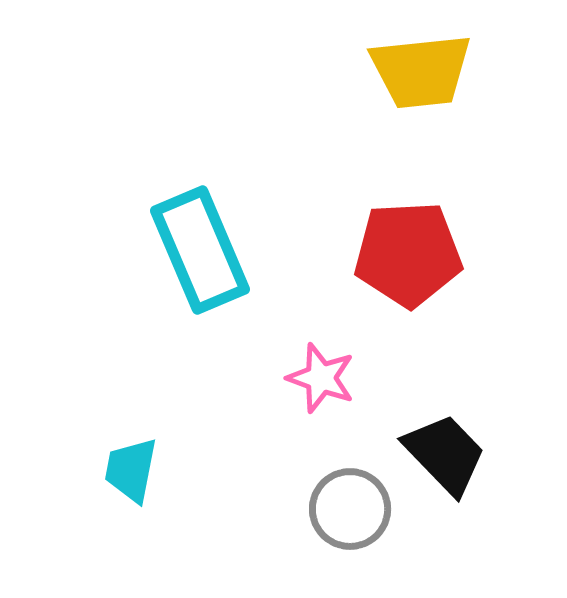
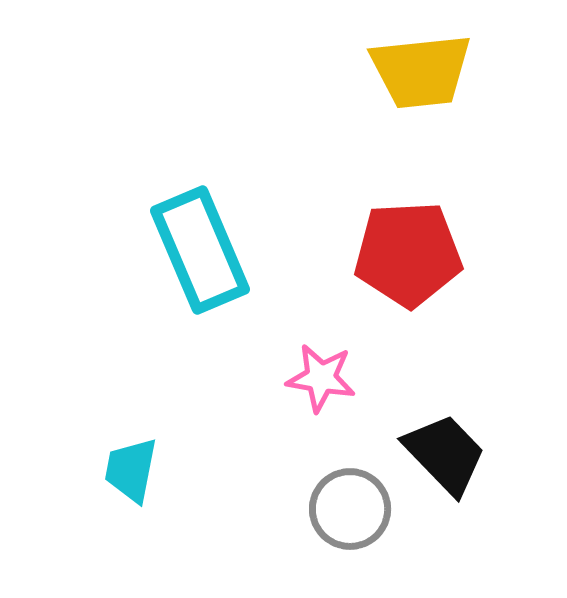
pink star: rotated 10 degrees counterclockwise
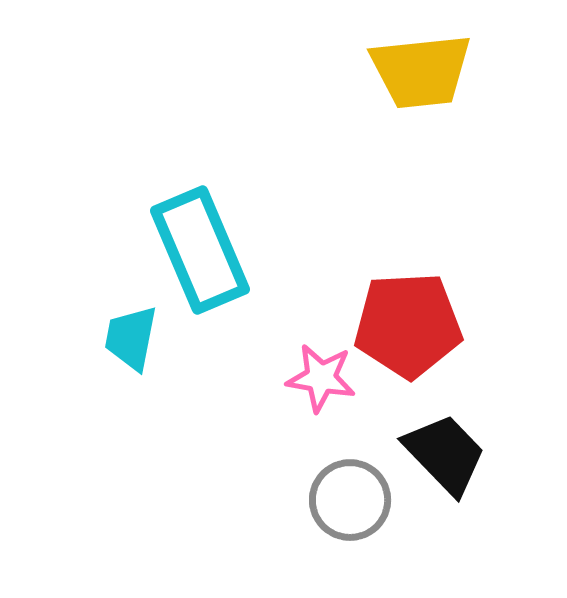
red pentagon: moved 71 px down
cyan trapezoid: moved 132 px up
gray circle: moved 9 px up
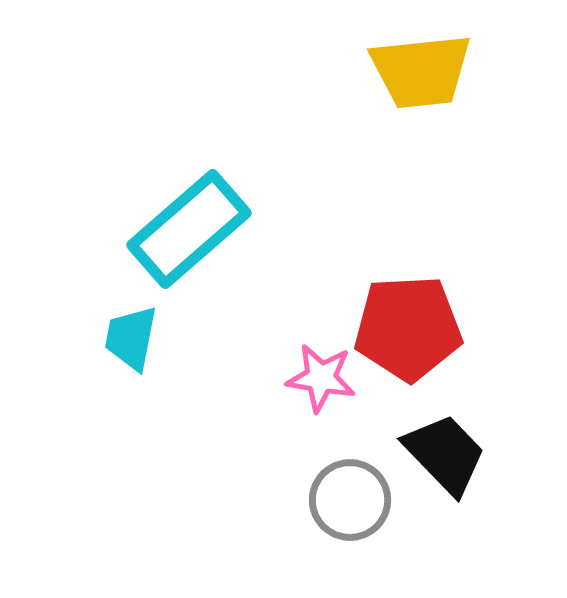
cyan rectangle: moved 11 px left, 21 px up; rotated 72 degrees clockwise
red pentagon: moved 3 px down
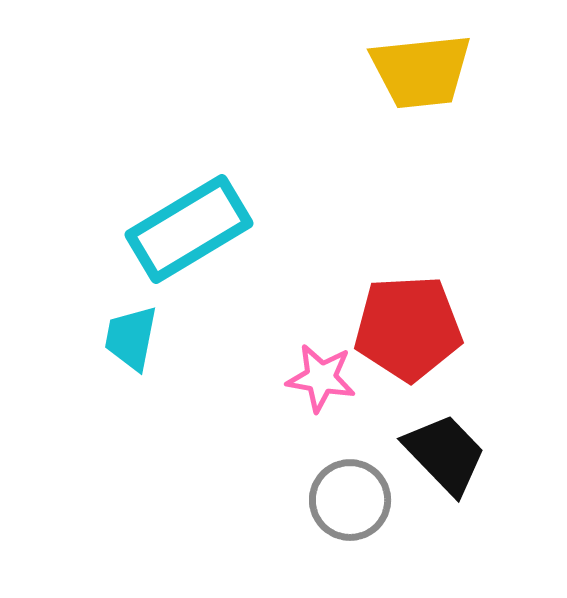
cyan rectangle: rotated 10 degrees clockwise
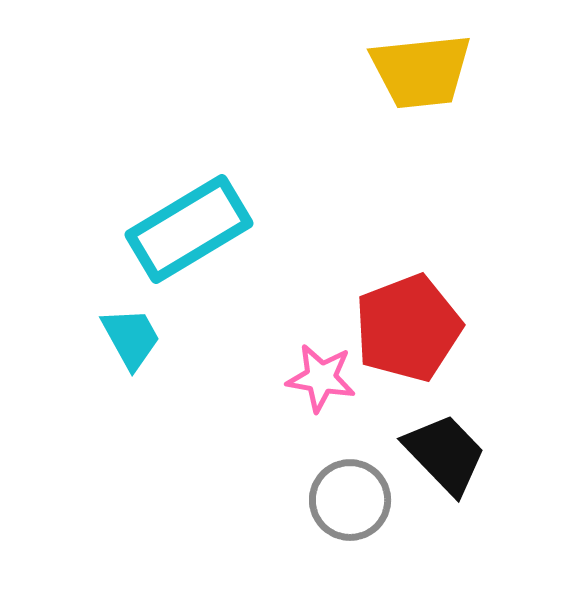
red pentagon: rotated 18 degrees counterclockwise
cyan trapezoid: rotated 140 degrees clockwise
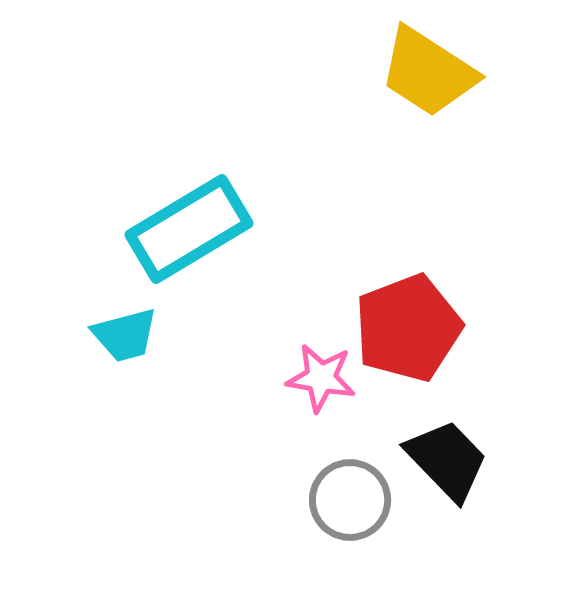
yellow trapezoid: moved 7 px right, 1 px down; rotated 39 degrees clockwise
cyan trapezoid: moved 6 px left, 3 px up; rotated 104 degrees clockwise
black trapezoid: moved 2 px right, 6 px down
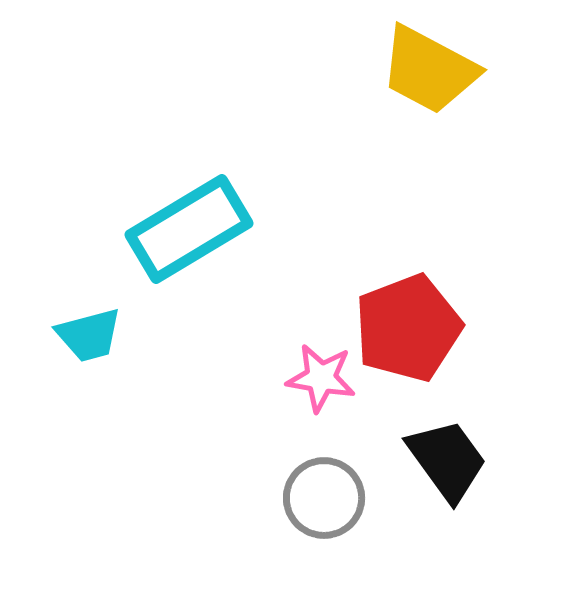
yellow trapezoid: moved 1 px right, 2 px up; rotated 5 degrees counterclockwise
cyan trapezoid: moved 36 px left
black trapezoid: rotated 8 degrees clockwise
gray circle: moved 26 px left, 2 px up
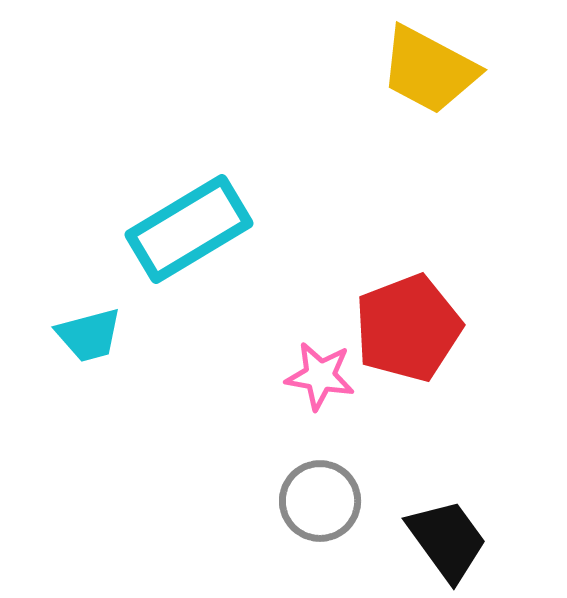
pink star: moved 1 px left, 2 px up
black trapezoid: moved 80 px down
gray circle: moved 4 px left, 3 px down
